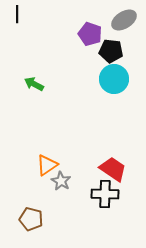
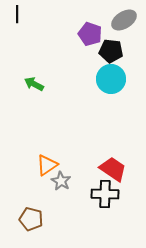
cyan circle: moved 3 px left
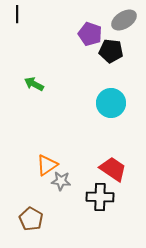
cyan circle: moved 24 px down
gray star: rotated 24 degrees counterclockwise
black cross: moved 5 px left, 3 px down
brown pentagon: rotated 15 degrees clockwise
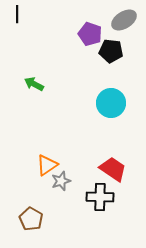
gray star: rotated 24 degrees counterclockwise
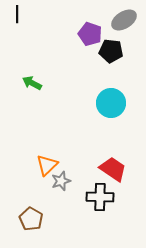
green arrow: moved 2 px left, 1 px up
orange triangle: rotated 10 degrees counterclockwise
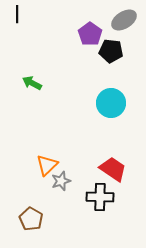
purple pentagon: rotated 15 degrees clockwise
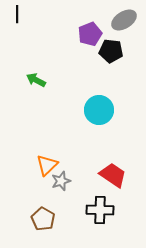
purple pentagon: rotated 15 degrees clockwise
green arrow: moved 4 px right, 3 px up
cyan circle: moved 12 px left, 7 px down
red trapezoid: moved 6 px down
black cross: moved 13 px down
brown pentagon: moved 12 px right
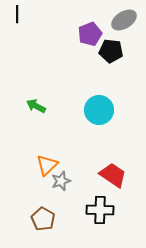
green arrow: moved 26 px down
